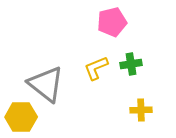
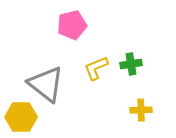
pink pentagon: moved 40 px left, 3 px down
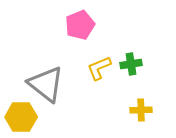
pink pentagon: moved 8 px right; rotated 8 degrees counterclockwise
yellow L-shape: moved 3 px right
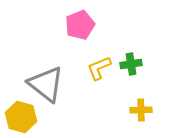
yellow hexagon: rotated 16 degrees clockwise
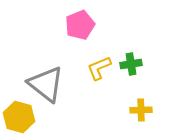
yellow hexagon: moved 2 px left
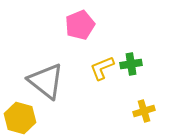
yellow L-shape: moved 3 px right
gray triangle: moved 3 px up
yellow cross: moved 3 px right, 1 px down; rotated 15 degrees counterclockwise
yellow hexagon: moved 1 px right, 1 px down
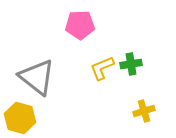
pink pentagon: rotated 20 degrees clockwise
gray triangle: moved 9 px left, 4 px up
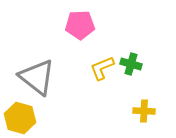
green cross: rotated 25 degrees clockwise
yellow cross: rotated 20 degrees clockwise
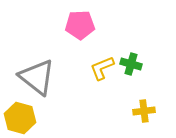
yellow cross: rotated 10 degrees counterclockwise
